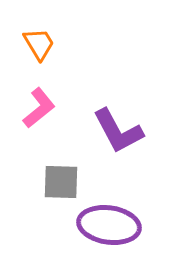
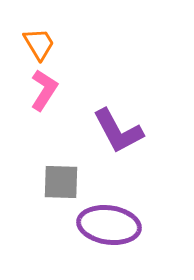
pink L-shape: moved 5 px right, 18 px up; rotated 18 degrees counterclockwise
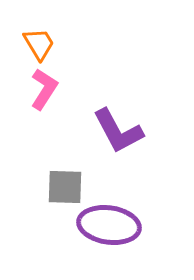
pink L-shape: moved 1 px up
gray square: moved 4 px right, 5 px down
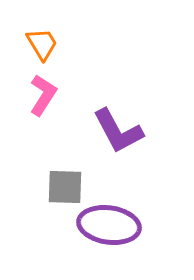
orange trapezoid: moved 3 px right
pink L-shape: moved 1 px left, 6 px down
